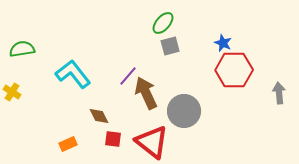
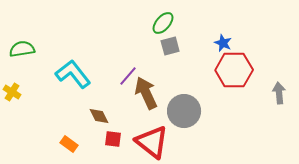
orange rectangle: moved 1 px right; rotated 60 degrees clockwise
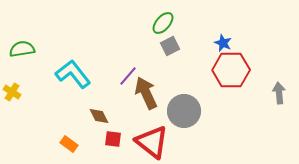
gray square: rotated 12 degrees counterclockwise
red hexagon: moved 3 px left
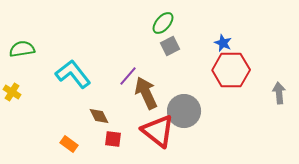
red triangle: moved 6 px right, 11 px up
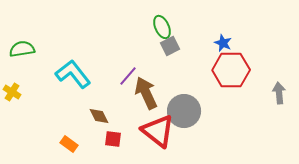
green ellipse: moved 1 px left, 4 px down; rotated 65 degrees counterclockwise
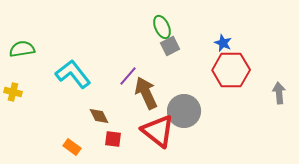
yellow cross: moved 1 px right; rotated 18 degrees counterclockwise
orange rectangle: moved 3 px right, 3 px down
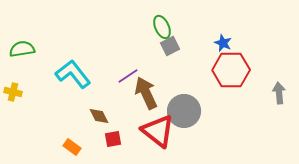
purple line: rotated 15 degrees clockwise
red square: rotated 18 degrees counterclockwise
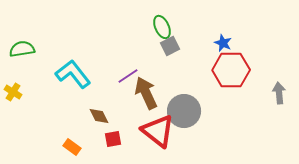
yellow cross: rotated 18 degrees clockwise
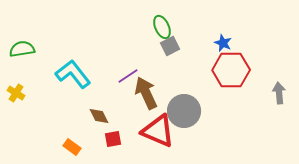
yellow cross: moved 3 px right, 1 px down
red triangle: rotated 15 degrees counterclockwise
